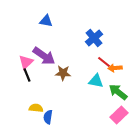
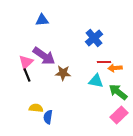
blue triangle: moved 4 px left, 1 px up; rotated 16 degrees counterclockwise
red line: rotated 40 degrees counterclockwise
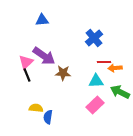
cyan triangle: rotated 14 degrees counterclockwise
green arrow: moved 2 px right; rotated 12 degrees counterclockwise
pink rectangle: moved 24 px left, 10 px up
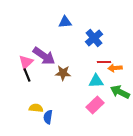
blue triangle: moved 23 px right, 2 px down
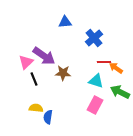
orange arrow: moved 1 px right; rotated 40 degrees clockwise
black line: moved 7 px right, 4 px down
cyan triangle: rotated 21 degrees clockwise
pink rectangle: rotated 18 degrees counterclockwise
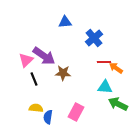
pink triangle: moved 2 px up
cyan triangle: moved 9 px right, 6 px down; rotated 14 degrees counterclockwise
green arrow: moved 2 px left, 12 px down
pink rectangle: moved 19 px left, 7 px down
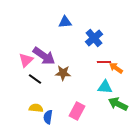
black line: moved 1 px right; rotated 32 degrees counterclockwise
pink rectangle: moved 1 px right, 1 px up
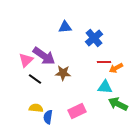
blue triangle: moved 5 px down
orange arrow: rotated 64 degrees counterclockwise
pink rectangle: rotated 36 degrees clockwise
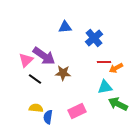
cyan triangle: rotated 14 degrees counterclockwise
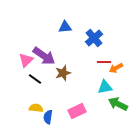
brown star: rotated 21 degrees counterclockwise
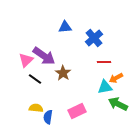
orange arrow: moved 10 px down
brown star: rotated 21 degrees counterclockwise
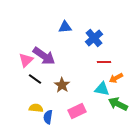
brown star: moved 1 px left, 12 px down
cyan triangle: moved 3 px left, 2 px down; rotated 21 degrees clockwise
